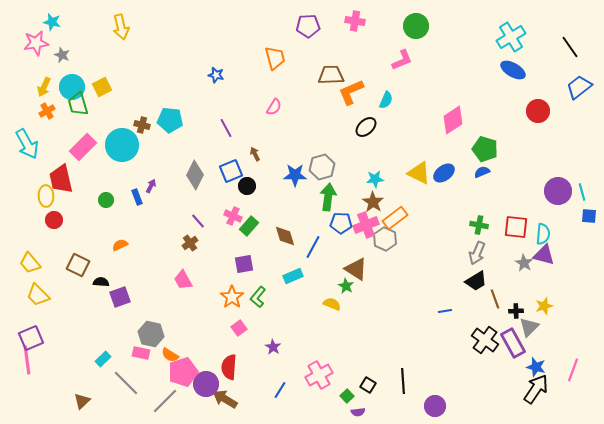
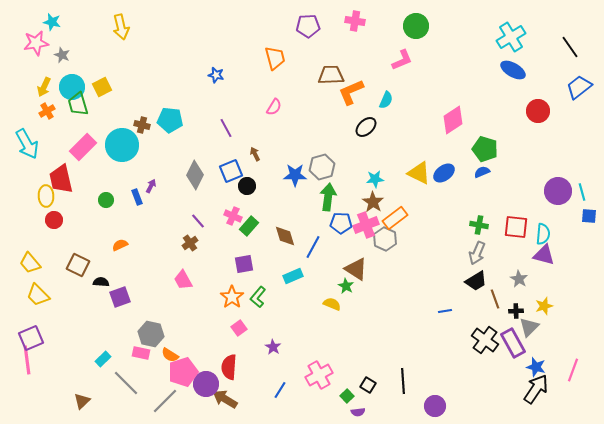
gray star at (524, 263): moved 5 px left, 16 px down
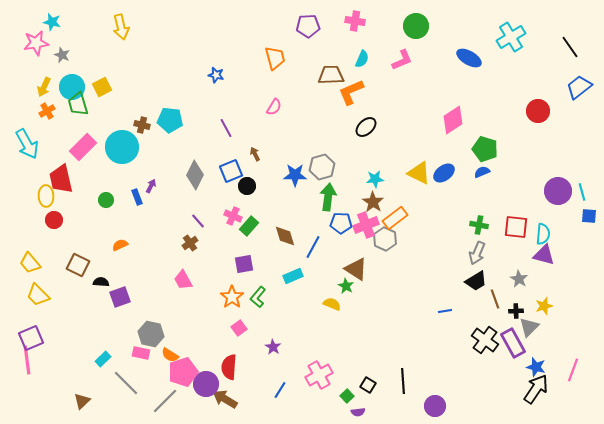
blue ellipse at (513, 70): moved 44 px left, 12 px up
cyan semicircle at (386, 100): moved 24 px left, 41 px up
cyan circle at (122, 145): moved 2 px down
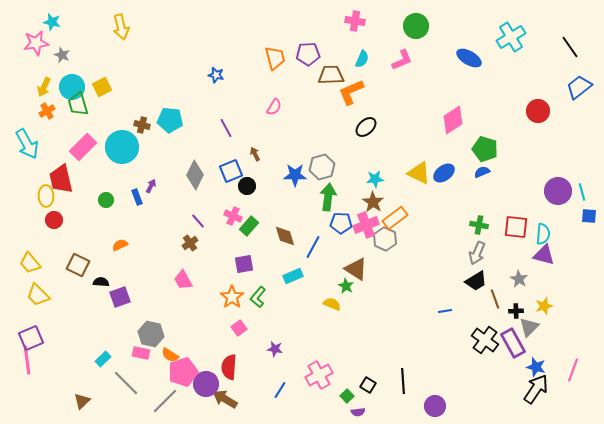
purple pentagon at (308, 26): moved 28 px down
purple star at (273, 347): moved 2 px right, 2 px down; rotated 21 degrees counterclockwise
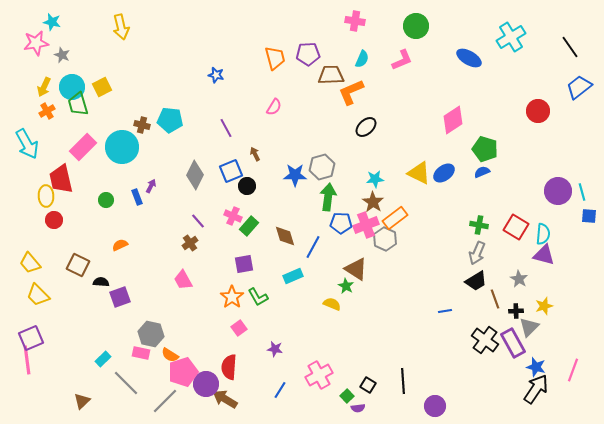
red square at (516, 227): rotated 25 degrees clockwise
green L-shape at (258, 297): rotated 70 degrees counterclockwise
purple semicircle at (358, 412): moved 4 px up
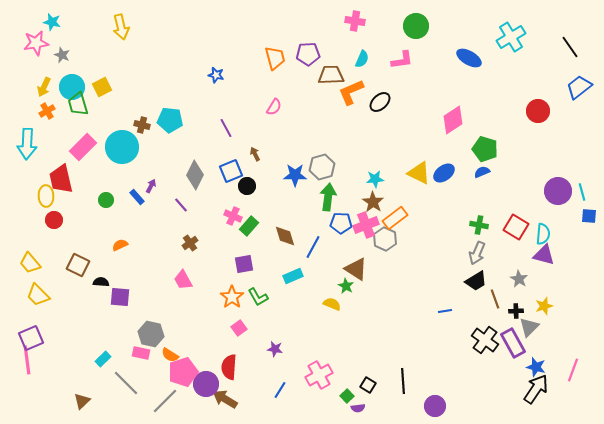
pink L-shape at (402, 60): rotated 15 degrees clockwise
black ellipse at (366, 127): moved 14 px right, 25 px up
cyan arrow at (27, 144): rotated 32 degrees clockwise
blue rectangle at (137, 197): rotated 21 degrees counterclockwise
purple line at (198, 221): moved 17 px left, 16 px up
purple square at (120, 297): rotated 25 degrees clockwise
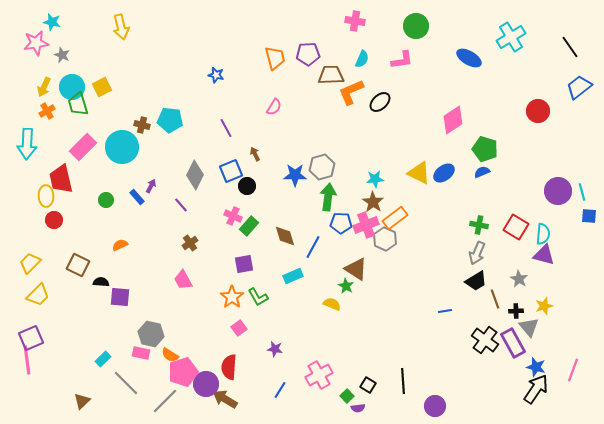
yellow trapezoid at (30, 263): rotated 85 degrees clockwise
yellow trapezoid at (38, 295): rotated 90 degrees counterclockwise
gray triangle at (529, 327): rotated 25 degrees counterclockwise
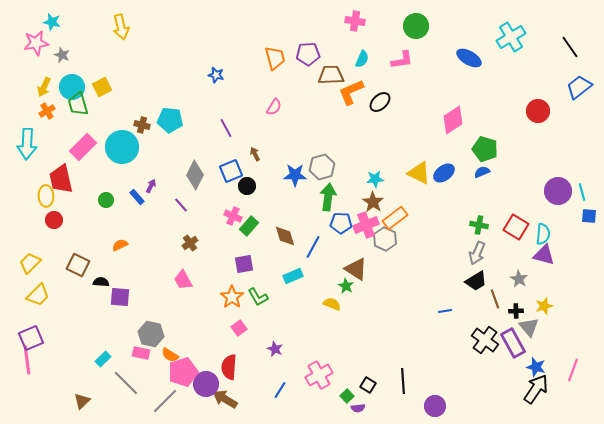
purple star at (275, 349): rotated 14 degrees clockwise
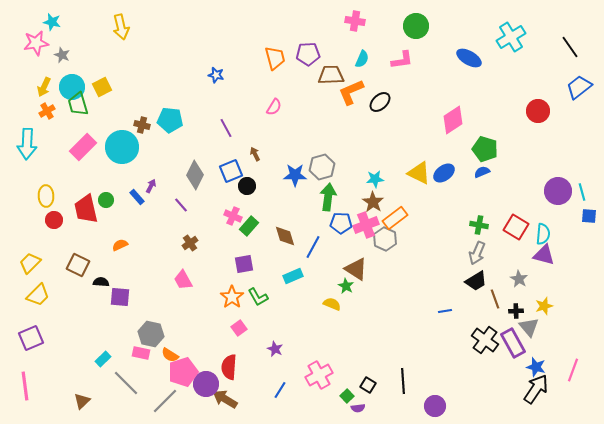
red trapezoid at (61, 179): moved 25 px right, 30 px down
pink line at (27, 360): moved 2 px left, 26 px down
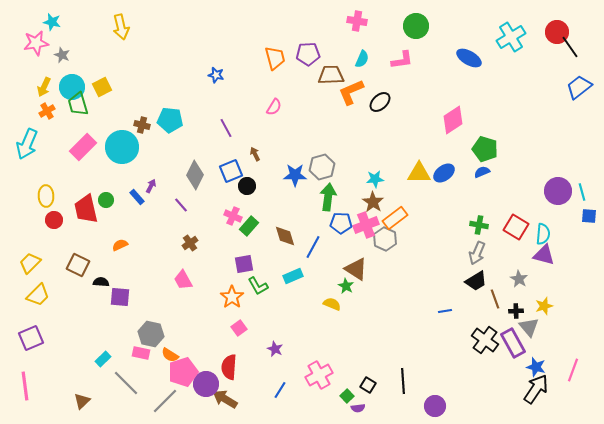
pink cross at (355, 21): moved 2 px right
red circle at (538, 111): moved 19 px right, 79 px up
cyan arrow at (27, 144): rotated 20 degrees clockwise
yellow triangle at (419, 173): rotated 25 degrees counterclockwise
green L-shape at (258, 297): moved 11 px up
